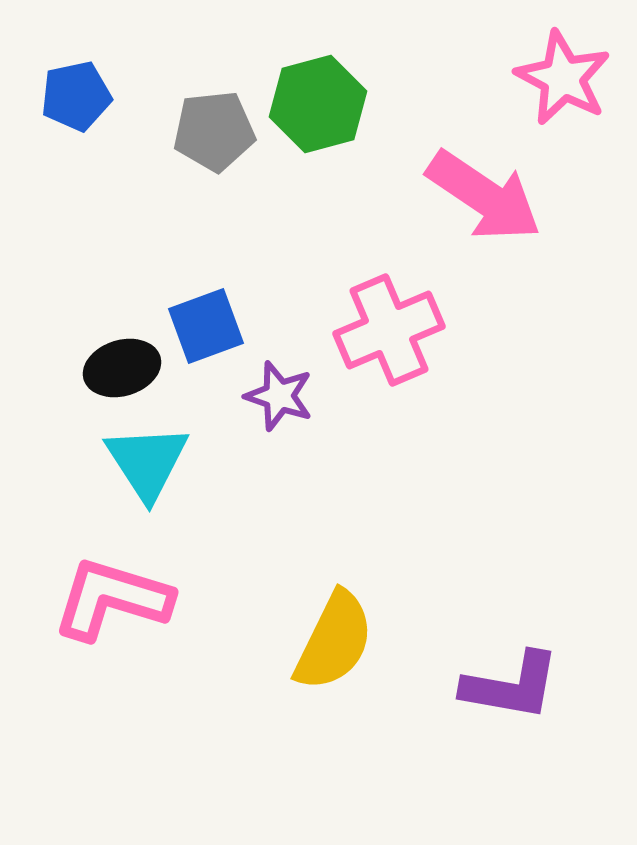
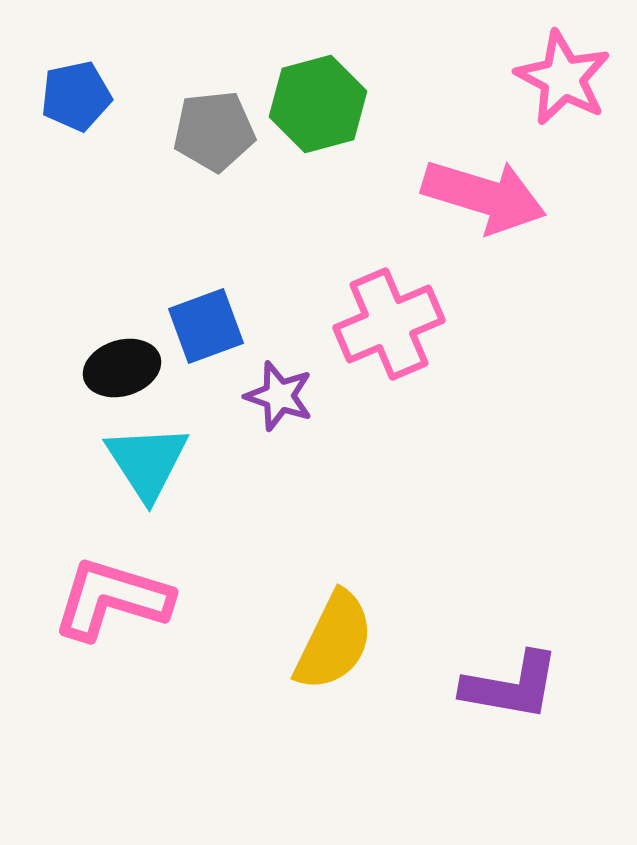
pink arrow: rotated 17 degrees counterclockwise
pink cross: moved 6 px up
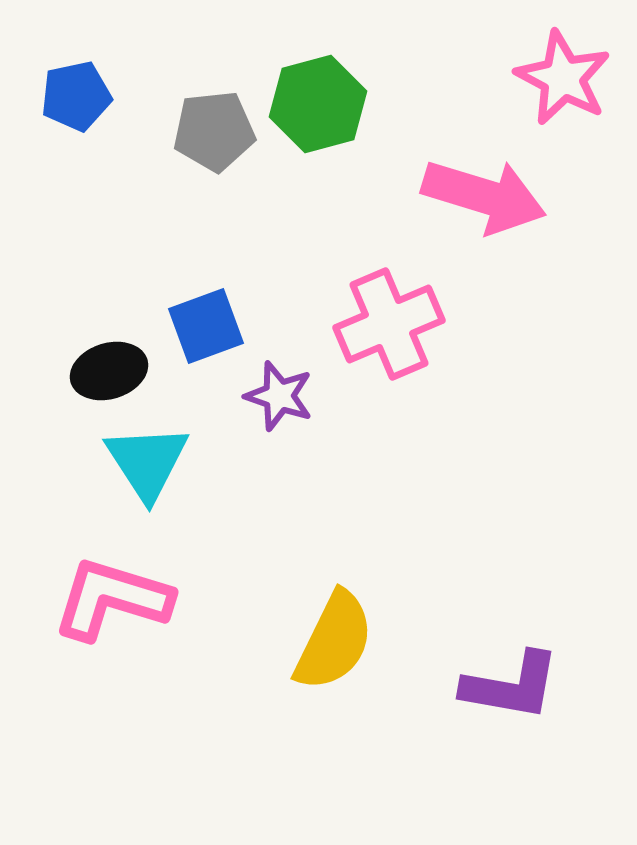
black ellipse: moved 13 px left, 3 px down
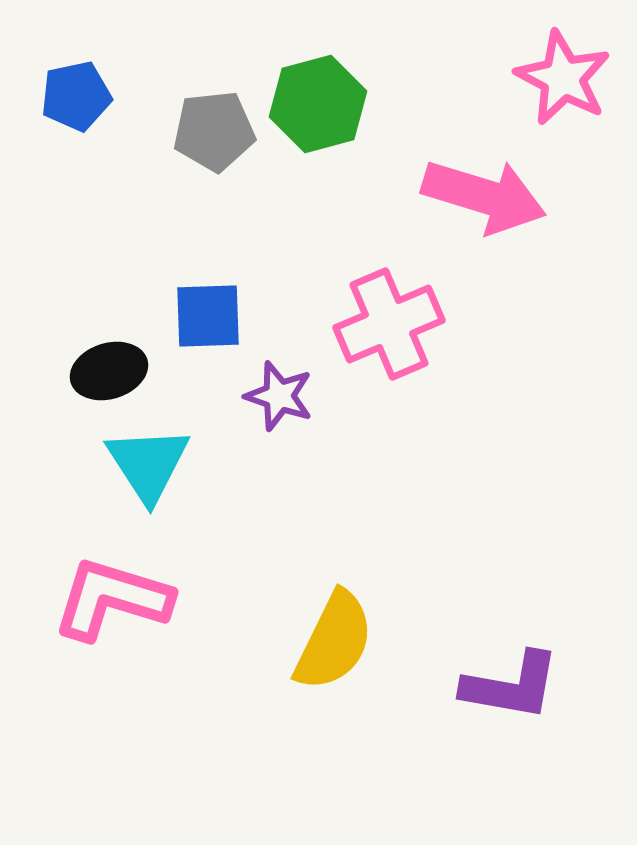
blue square: moved 2 px right, 10 px up; rotated 18 degrees clockwise
cyan triangle: moved 1 px right, 2 px down
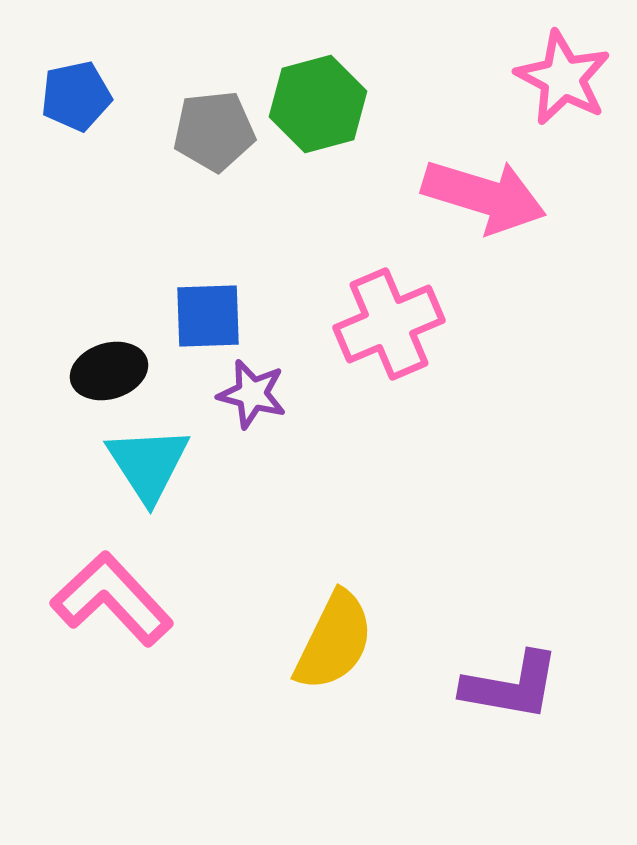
purple star: moved 27 px left, 2 px up; rotated 4 degrees counterclockwise
pink L-shape: rotated 30 degrees clockwise
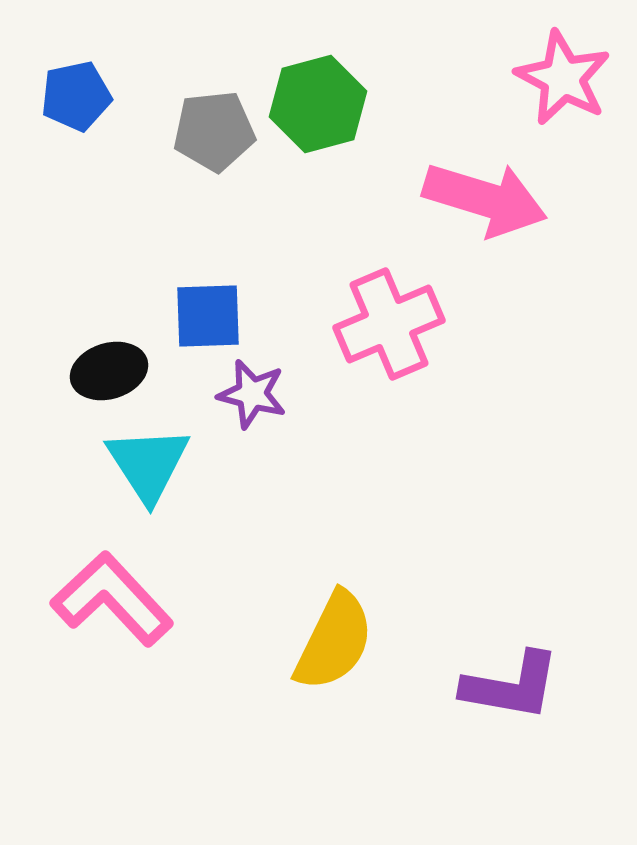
pink arrow: moved 1 px right, 3 px down
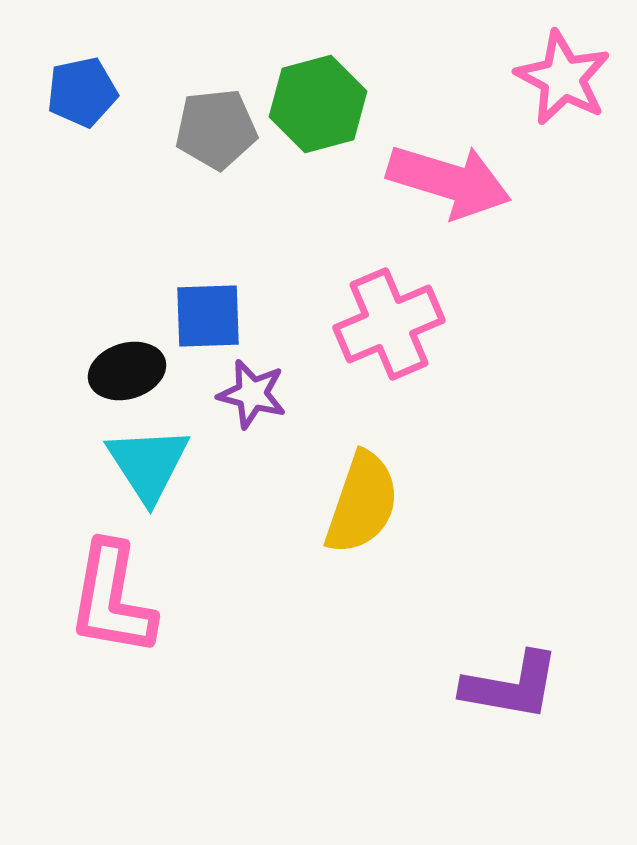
blue pentagon: moved 6 px right, 4 px up
gray pentagon: moved 2 px right, 2 px up
pink arrow: moved 36 px left, 18 px up
black ellipse: moved 18 px right
pink L-shape: rotated 127 degrees counterclockwise
yellow semicircle: moved 28 px right, 138 px up; rotated 7 degrees counterclockwise
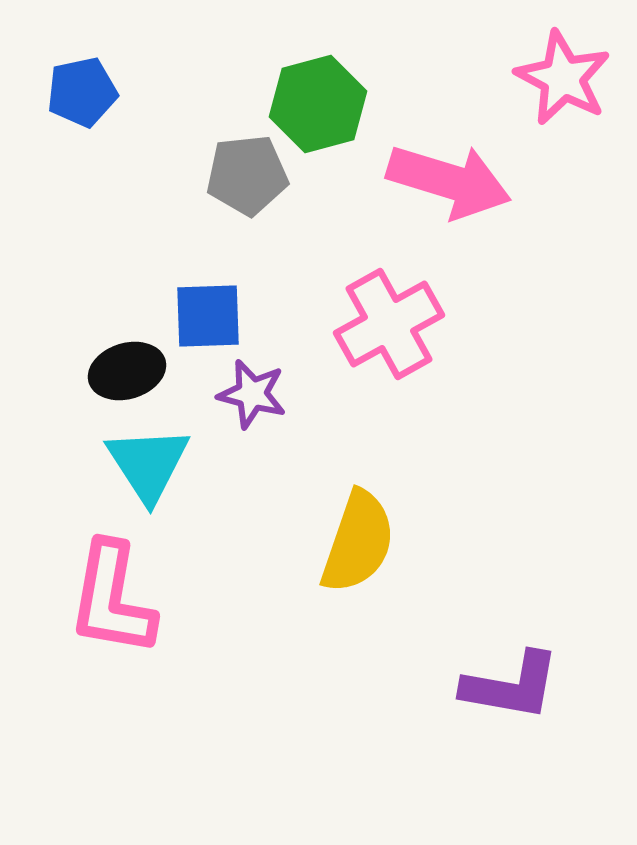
gray pentagon: moved 31 px right, 46 px down
pink cross: rotated 6 degrees counterclockwise
yellow semicircle: moved 4 px left, 39 px down
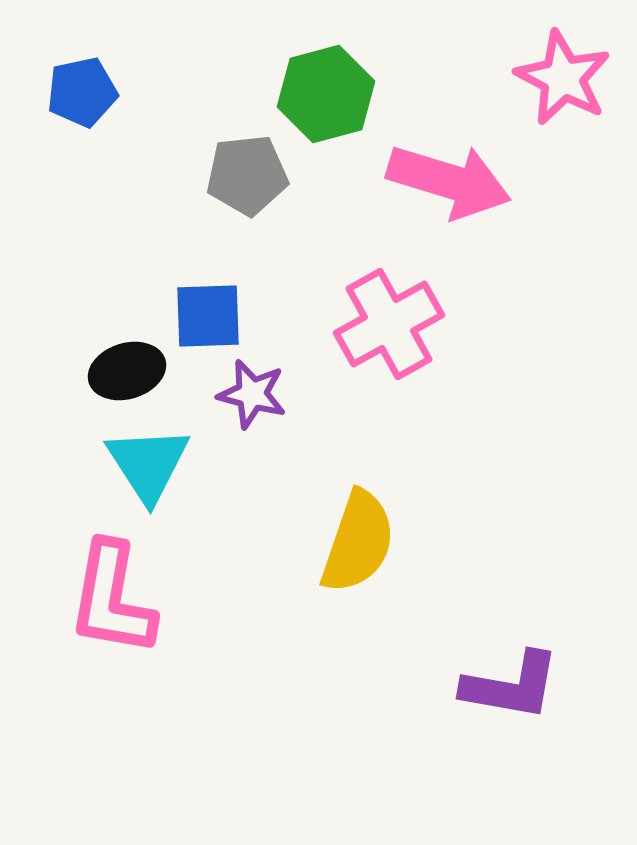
green hexagon: moved 8 px right, 10 px up
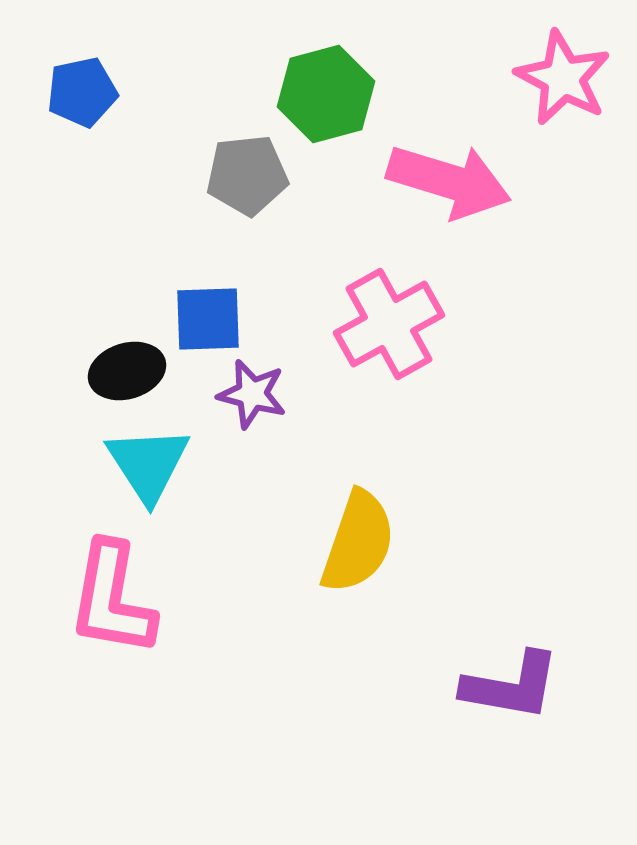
blue square: moved 3 px down
